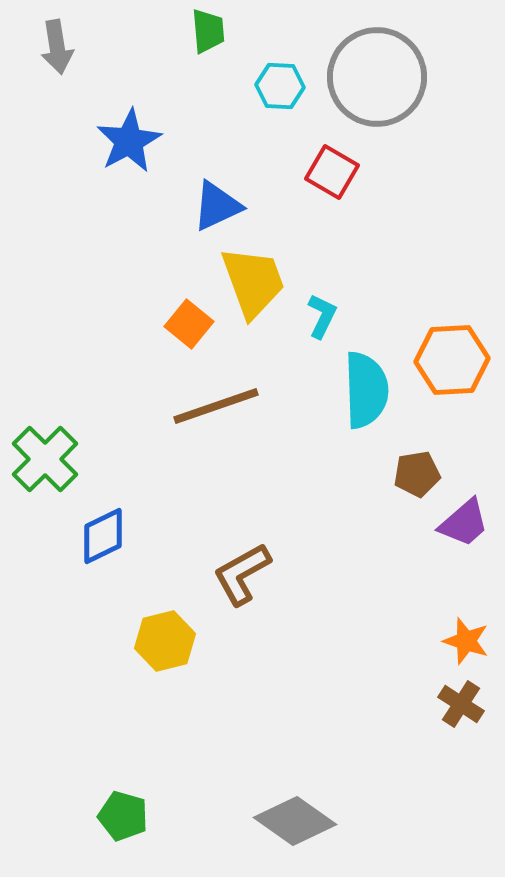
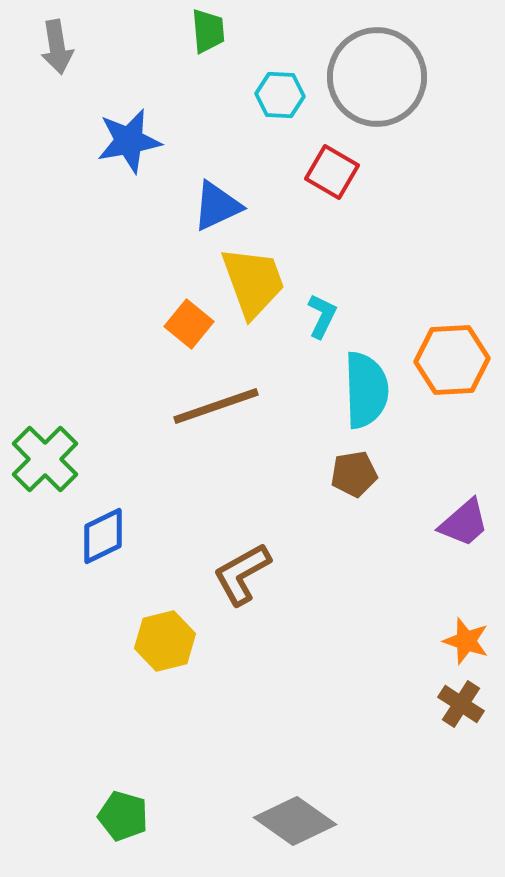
cyan hexagon: moved 9 px down
blue star: rotated 18 degrees clockwise
brown pentagon: moved 63 px left
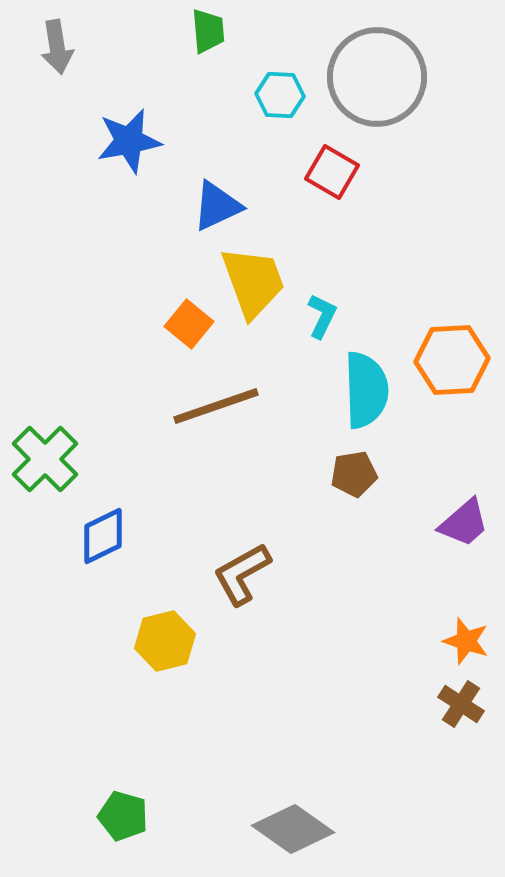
gray diamond: moved 2 px left, 8 px down
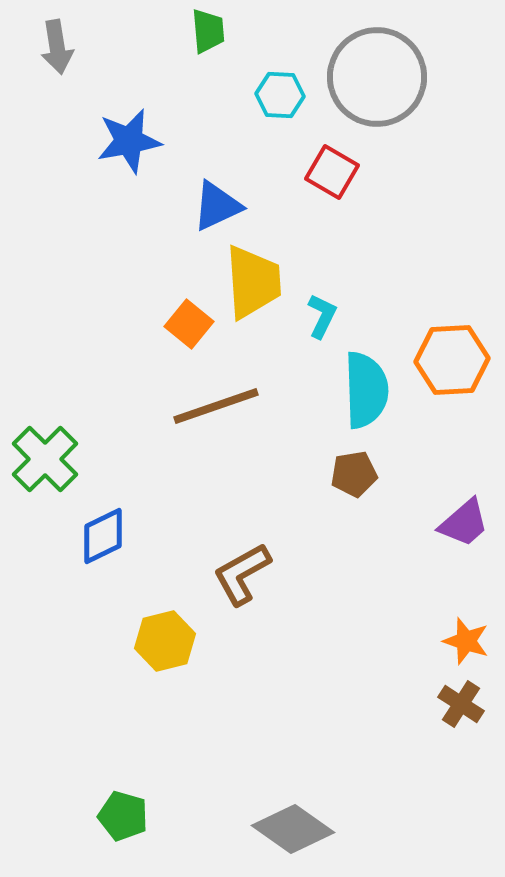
yellow trapezoid: rotated 16 degrees clockwise
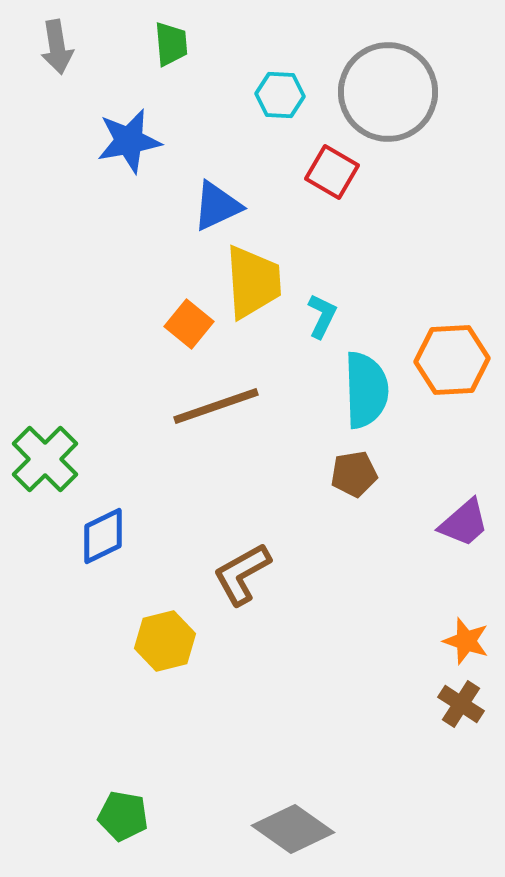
green trapezoid: moved 37 px left, 13 px down
gray circle: moved 11 px right, 15 px down
green pentagon: rotated 6 degrees counterclockwise
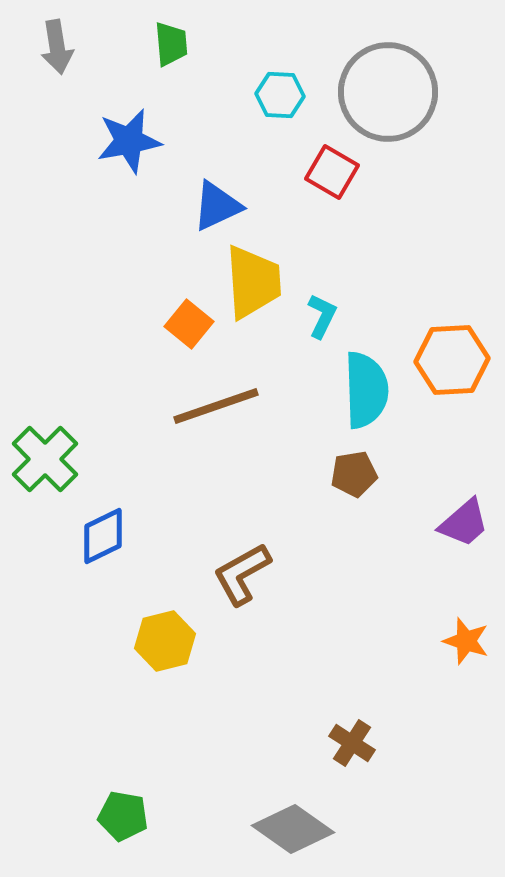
brown cross: moved 109 px left, 39 px down
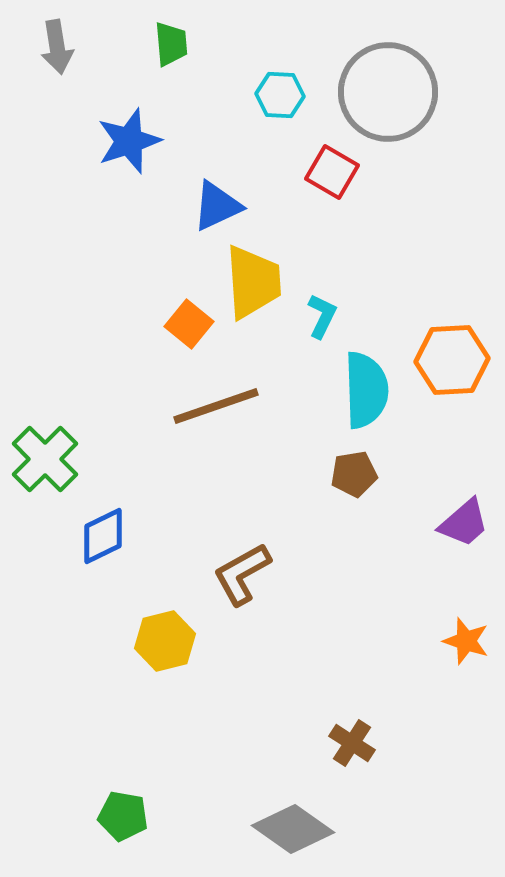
blue star: rotated 8 degrees counterclockwise
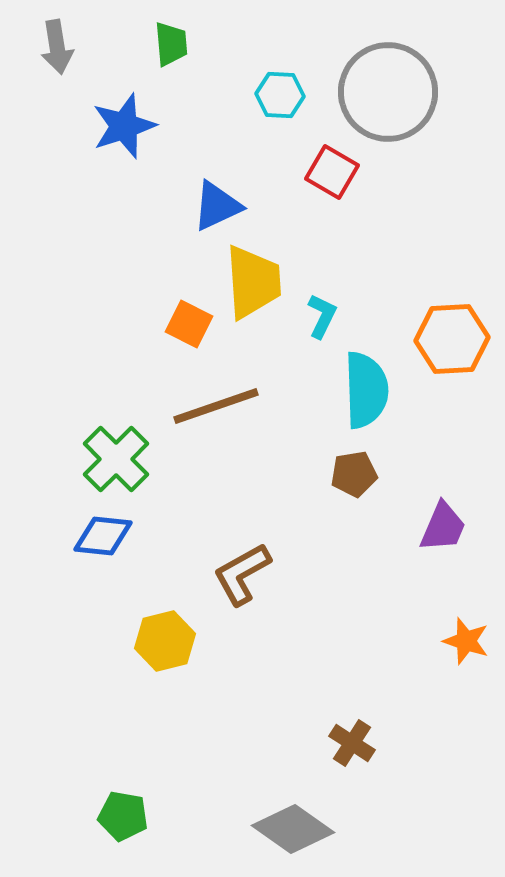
blue star: moved 5 px left, 15 px up
orange square: rotated 12 degrees counterclockwise
orange hexagon: moved 21 px up
green cross: moved 71 px right
purple trapezoid: moved 21 px left, 4 px down; rotated 26 degrees counterclockwise
blue diamond: rotated 32 degrees clockwise
